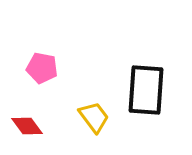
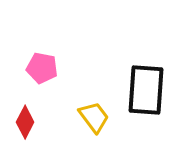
red diamond: moved 2 px left, 4 px up; rotated 64 degrees clockwise
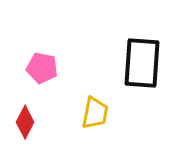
black rectangle: moved 4 px left, 27 px up
yellow trapezoid: moved 1 px right, 4 px up; rotated 48 degrees clockwise
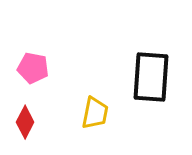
black rectangle: moved 9 px right, 14 px down
pink pentagon: moved 9 px left
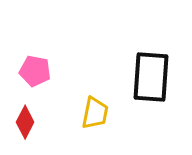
pink pentagon: moved 2 px right, 3 px down
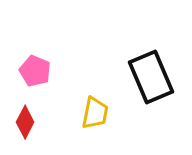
pink pentagon: rotated 12 degrees clockwise
black rectangle: rotated 27 degrees counterclockwise
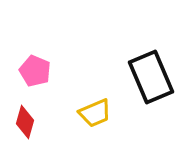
yellow trapezoid: rotated 56 degrees clockwise
red diamond: rotated 12 degrees counterclockwise
